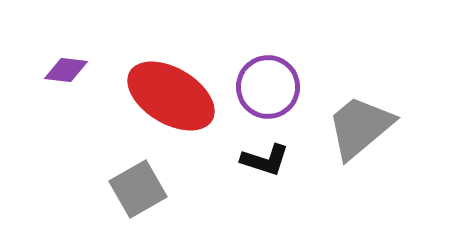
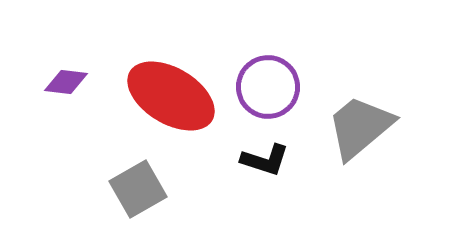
purple diamond: moved 12 px down
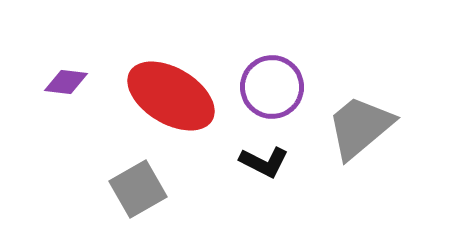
purple circle: moved 4 px right
black L-shape: moved 1 px left, 2 px down; rotated 9 degrees clockwise
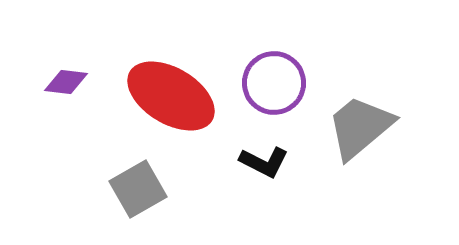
purple circle: moved 2 px right, 4 px up
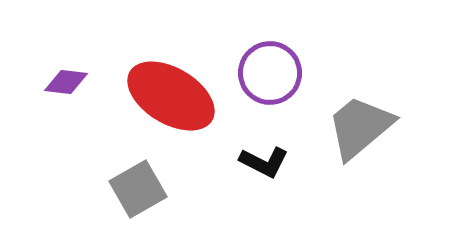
purple circle: moved 4 px left, 10 px up
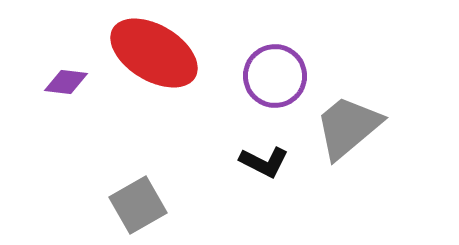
purple circle: moved 5 px right, 3 px down
red ellipse: moved 17 px left, 43 px up
gray trapezoid: moved 12 px left
gray square: moved 16 px down
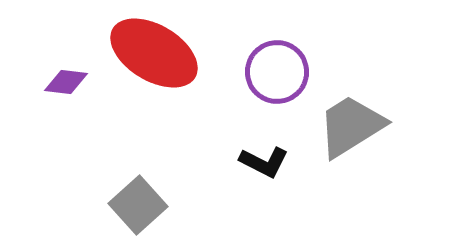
purple circle: moved 2 px right, 4 px up
gray trapezoid: moved 3 px right, 1 px up; rotated 8 degrees clockwise
gray square: rotated 12 degrees counterclockwise
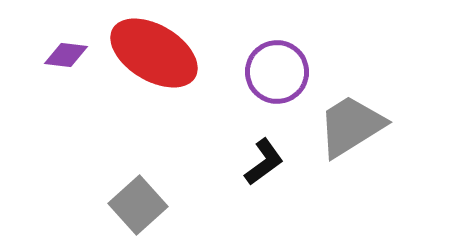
purple diamond: moved 27 px up
black L-shape: rotated 63 degrees counterclockwise
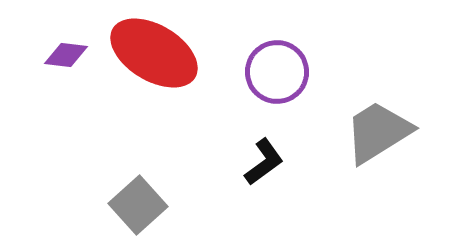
gray trapezoid: moved 27 px right, 6 px down
